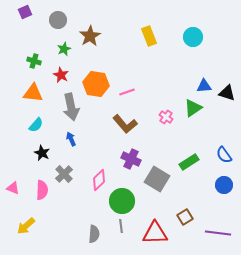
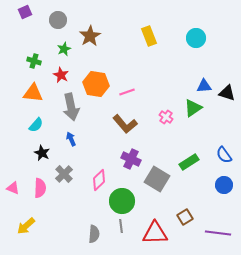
cyan circle: moved 3 px right, 1 px down
pink semicircle: moved 2 px left, 2 px up
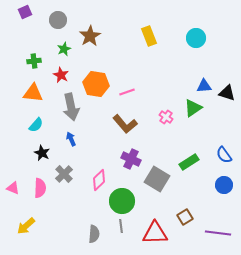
green cross: rotated 24 degrees counterclockwise
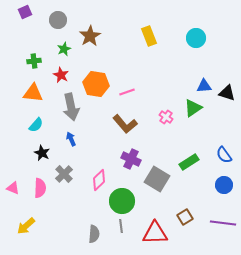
purple line: moved 5 px right, 10 px up
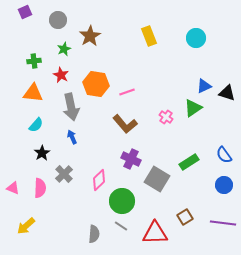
blue triangle: rotated 21 degrees counterclockwise
blue arrow: moved 1 px right, 2 px up
black star: rotated 14 degrees clockwise
gray line: rotated 48 degrees counterclockwise
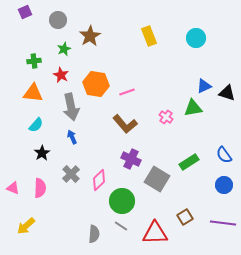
green triangle: rotated 24 degrees clockwise
gray cross: moved 7 px right
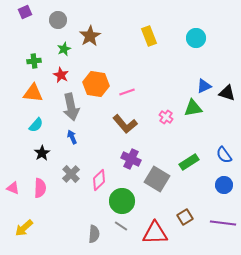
yellow arrow: moved 2 px left, 2 px down
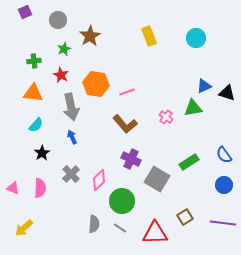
gray line: moved 1 px left, 2 px down
gray semicircle: moved 10 px up
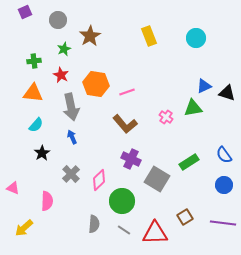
pink semicircle: moved 7 px right, 13 px down
gray line: moved 4 px right, 2 px down
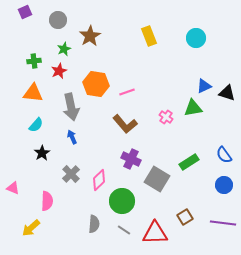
red star: moved 2 px left, 4 px up; rotated 21 degrees clockwise
yellow arrow: moved 7 px right
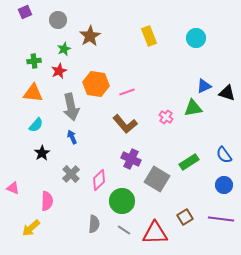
purple line: moved 2 px left, 4 px up
